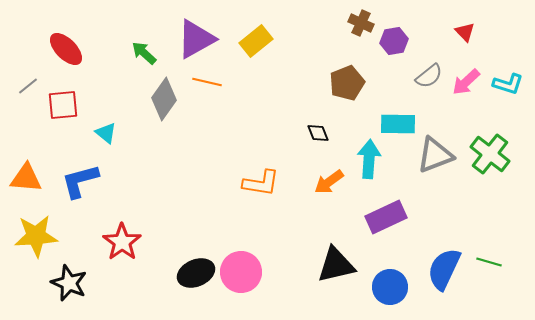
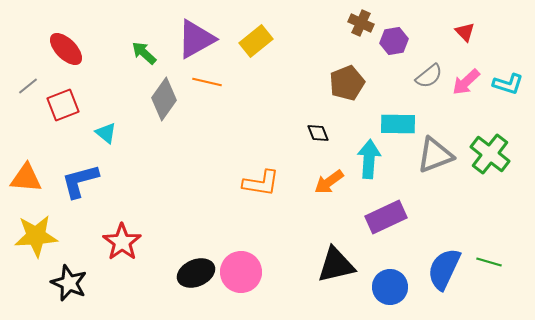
red square: rotated 16 degrees counterclockwise
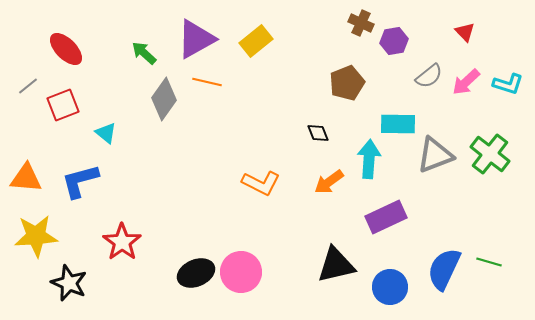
orange L-shape: rotated 18 degrees clockwise
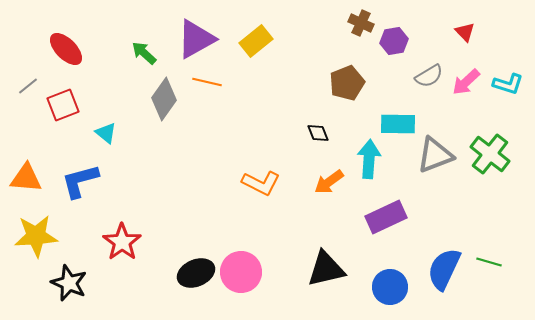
gray semicircle: rotated 8 degrees clockwise
black triangle: moved 10 px left, 4 px down
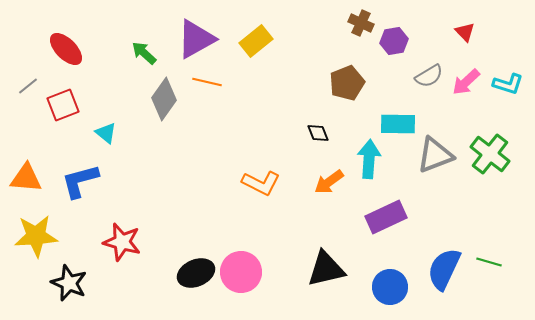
red star: rotated 21 degrees counterclockwise
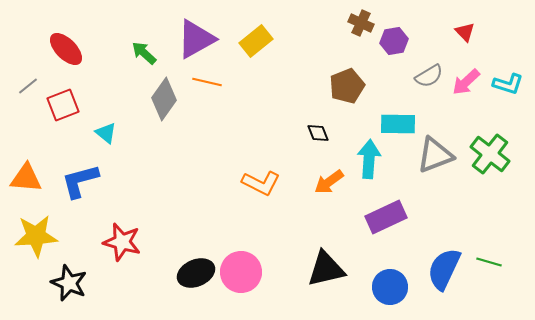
brown pentagon: moved 3 px down
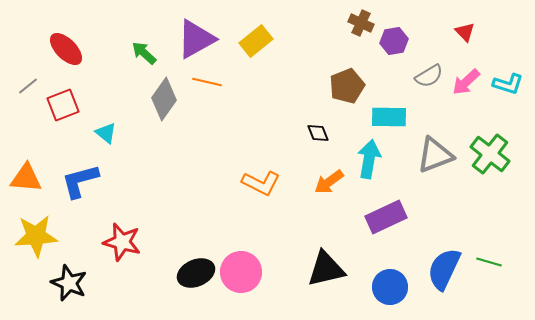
cyan rectangle: moved 9 px left, 7 px up
cyan arrow: rotated 6 degrees clockwise
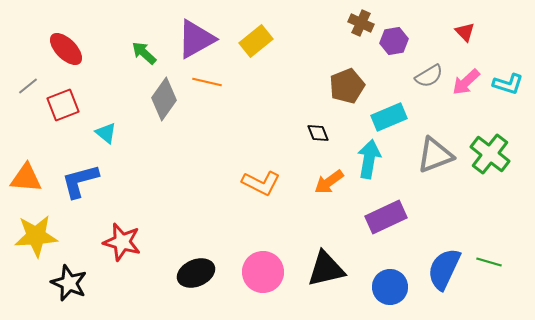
cyan rectangle: rotated 24 degrees counterclockwise
pink circle: moved 22 px right
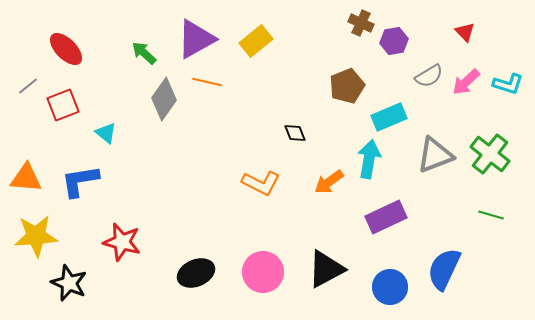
black diamond: moved 23 px left
blue L-shape: rotated 6 degrees clockwise
green line: moved 2 px right, 47 px up
black triangle: rotated 15 degrees counterclockwise
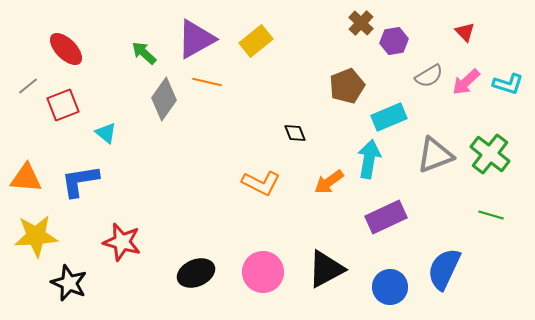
brown cross: rotated 20 degrees clockwise
